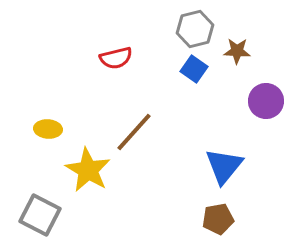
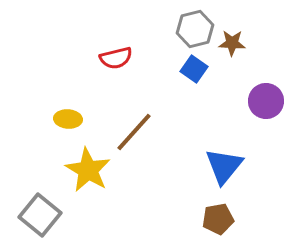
brown star: moved 5 px left, 8 px up
yellow ellipse: moved 20 px right, 10 px up
gray square: rotated 12 degrees clockwise
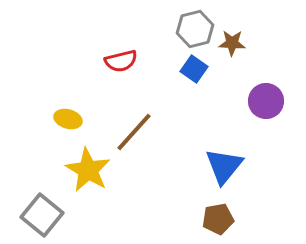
red semicircle: moved 5 px right, 3 px down
yellow ellipse: rotated 12 degrees clockwise
gray square: moved 2 px right
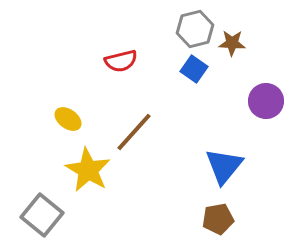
yellow ellipse: rotated 20 degrees clockwise
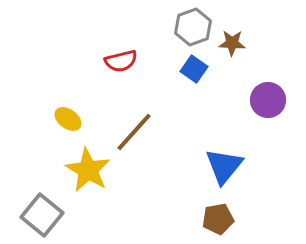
gray hexagon: moved 2 px left, 2 px up; rotated 6 degrees counterclockwise
purple circle: moved 2 px right, 1 px up
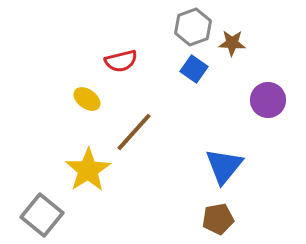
yellow ellipse: moved 19 px right, 20 px up
yellow star: rotated 9 degrees clockwise
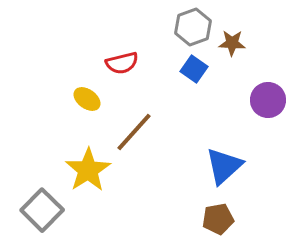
red semicircle: moved 1 px right, 2 px down
blue triangle: rotated 9 degrees clockwise
gray square: moved 5 px up; rotated 6 degrees clockwise
